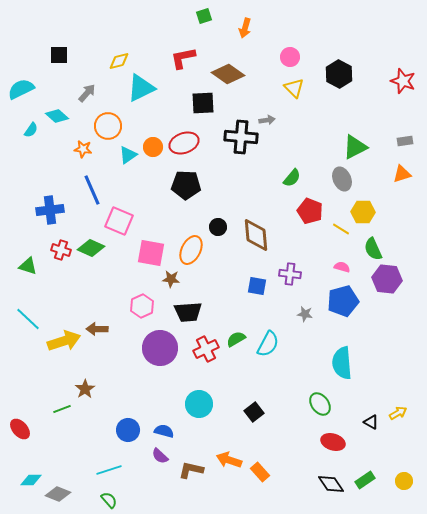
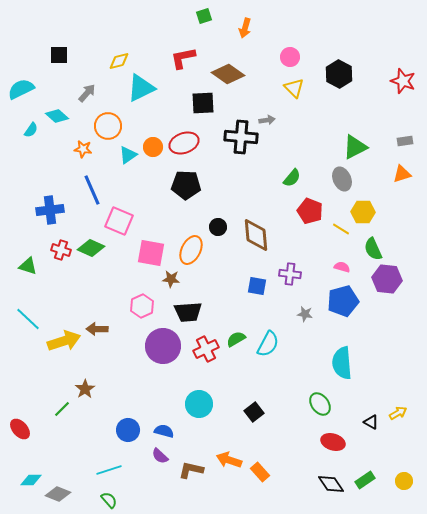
purple circle at (160, 348): moved 3 px right, 2 px up
green line at (62, 409): rotated 24 degrees counterclockwise
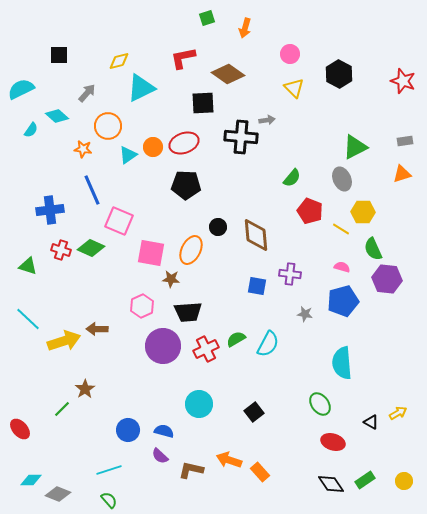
green square at (204, 16): moved 3 px right, 2 px down
pink circle at (290, 57): moved 3 px up
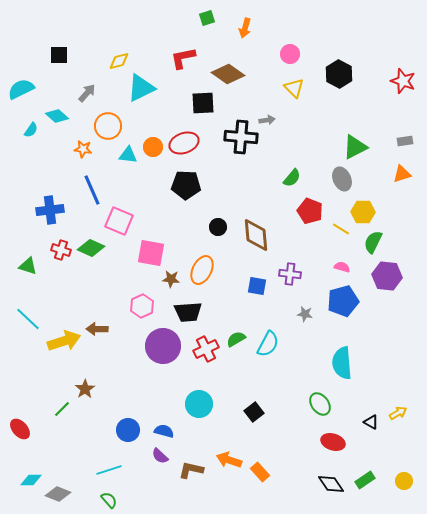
cyan triangle at (128, 155): rotated 42 degrees clockwise
green semicircle at (373, 249): moved 7 px up; rotated 50 degrees clockwise
orange ellipse at (191, 250): moved 11 px right, 20 px down
purple hexagon at (387, 279): moved 3 px up
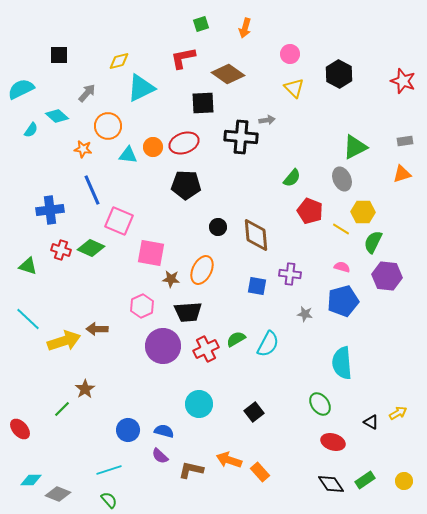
green square at (207, 18): moved 6 px left, 6 px down
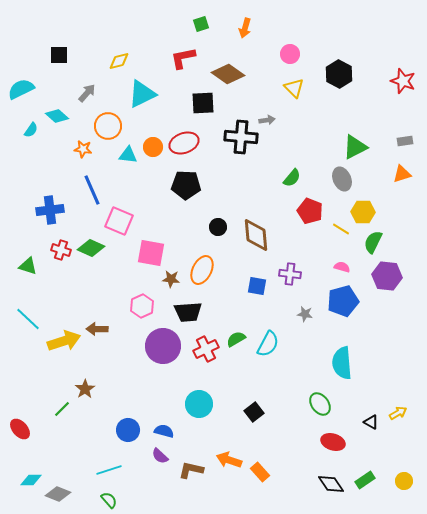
cyan triangle at (141, 88): moved 1 px right, 6 px down
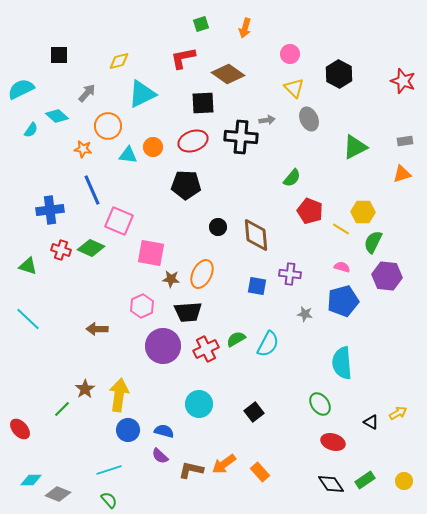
red ellipse at (184, 143): moved 9 px right, 2 px up
gray ellipse at (342, 179): moved 33 px left, 60 px up
orange ellipse at (202, 270): moved 4 px down
yellow arrow at (64, 341): moved 55 px right, 54 px down; rotated 64 degrees counterclockwise
orange arrow at (229, 460): moved 5 px left, 4 px down; rotated 55 degrees counterclockwise
